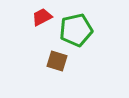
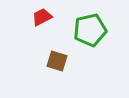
green pentagon: moved 14 px right
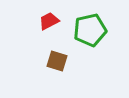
red trapezoid: moved 7 px right, 4 px down
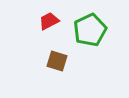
green pentagon: rotated 12 degrees counterclockwise
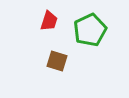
red trapezoid: rotated 135 degrees clockwise
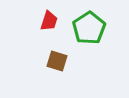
green pentagon: moved 1 px left, 2 px up; rotated 8 degrees counterclockwise
